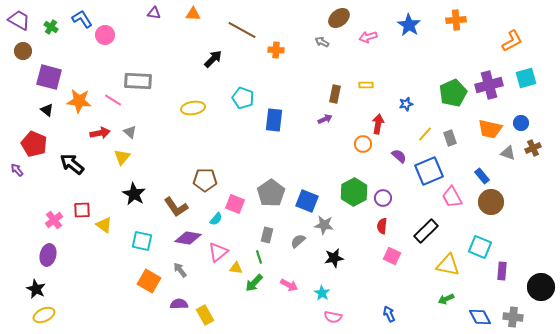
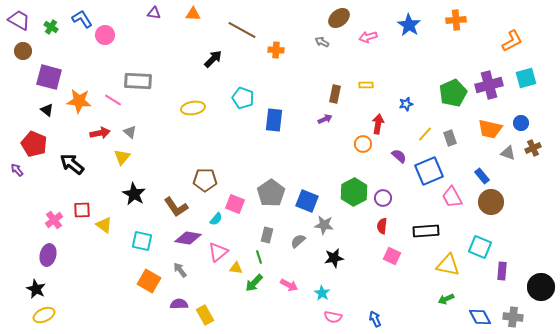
black rectangle at (426, 231): rotated 40 degrees clockwise
blue arrow at (389, 314): moved 14 px left, 5 px down
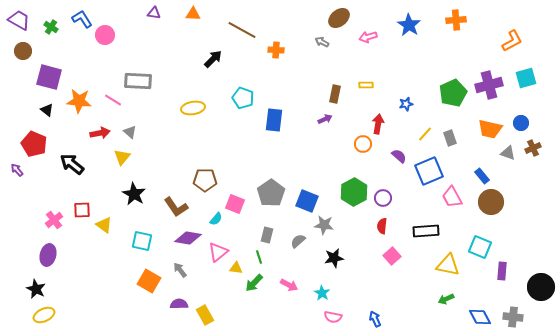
pink square at (392, 256): rotated 24 degrees clockwise
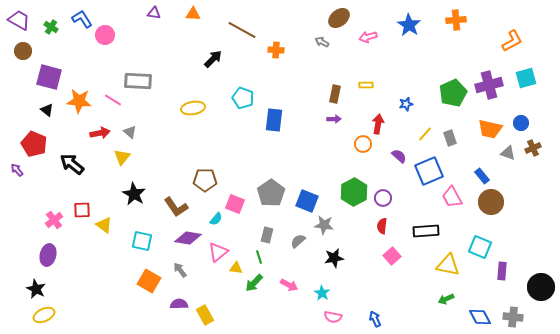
purple arrow at (325, 119): moved 9 px right; rotated 24 degrees clockwise
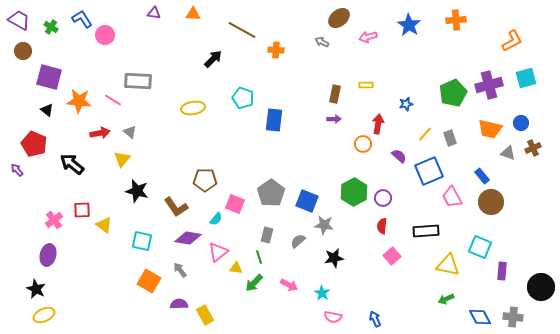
yellow triangle at (122, 157): moved 2 px down
black star at (134, 194): moved 3 px right, 3 px up; rotated 15 degrees counterclockwise
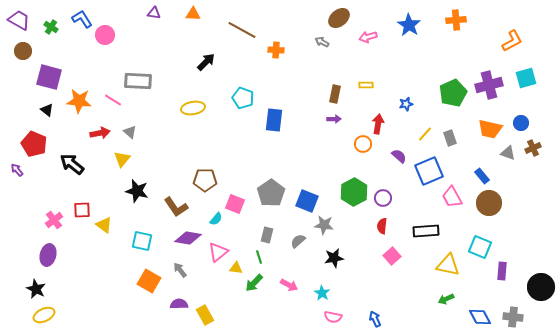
black arrow at (213, 59): moved 7 px left, 3 px down
brown circle at (491, 202): moved 2 px left, 1 px down
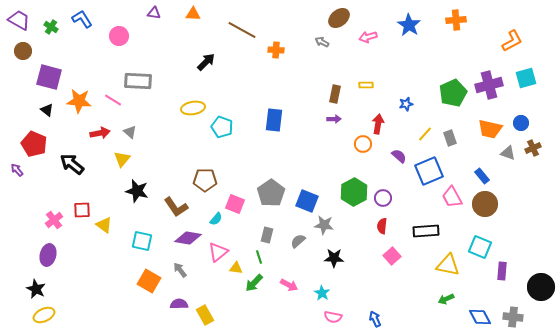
pink circle at (105, 35): moved 14 px right, 1 px down
cyan pentagon at (243, 98): moved 21 px left, 29 px down
brown circle at (489, 203): moved 4 px left, 1 px down
black star at (334, 258): rotated 12 degrees clockwise
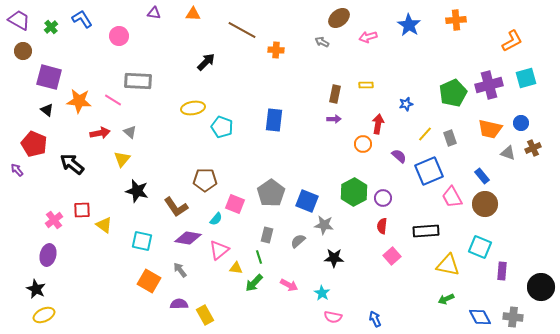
green cross at (51, 27): rotated 16 degrees clockwise
pink triangle at (218, 252): moved 1 px right, 2 px up
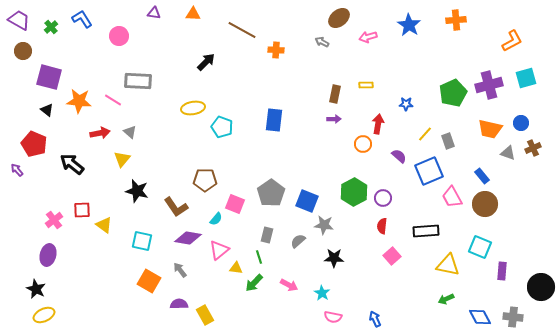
blue star at (406, 104): rotated 16 degrees clockwise
gray rectangle at (450, 138): moved 2 px left, 3 px down
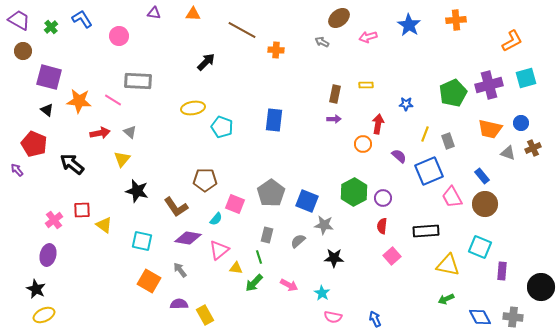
yellow line at (425, 134): rotated 21 degrees counterclockwise
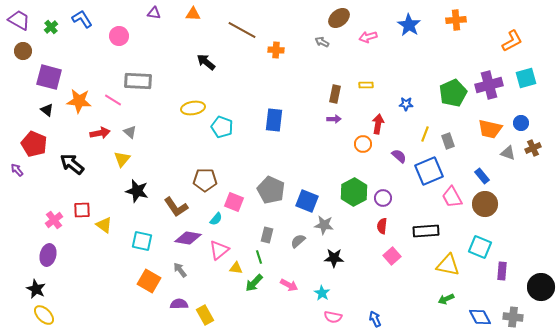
black arrow at (206, 62): rotated 96 degrees counterclockwise
gray pentagon at (271, 193): moved 3 px up; rotated 12 degrees counterclockwise
pink square at (235, 204): moved 1 px left, 2 px up
yellow ellipse at (44, 315): rotated 70 degrees clockwise
